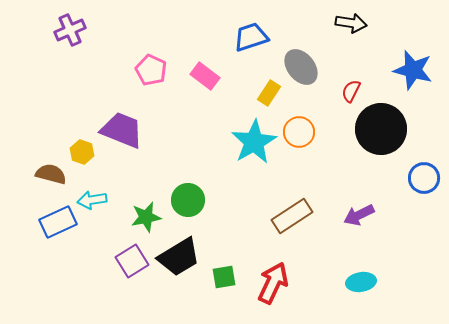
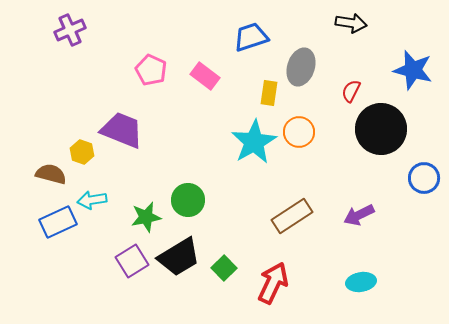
gray ellipse: rotated 57 degrees clockwise
yellow rectangle: rotated 25 degrees counterclockwise
green square: moved 9 px up; rotated 35 degrees counterclockwise
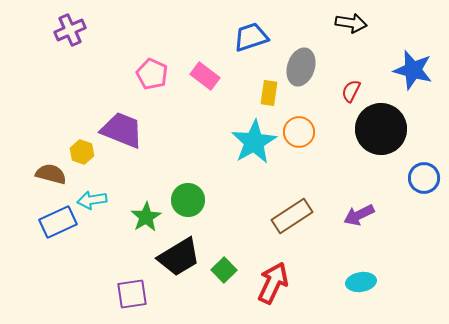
pink pentagon: moved 1 px right, 4 px down
green star: rotated 20 degrees counterclockwise
purple square: moved 33 px down; rotated 24 degrees clockwise
green square: moved 2 px down
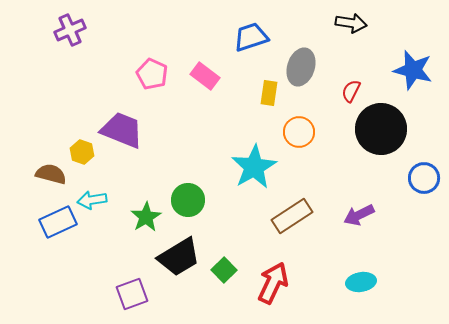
cyan star: moved 25 px down
purple square: rotated 12 degrees counterclockwise
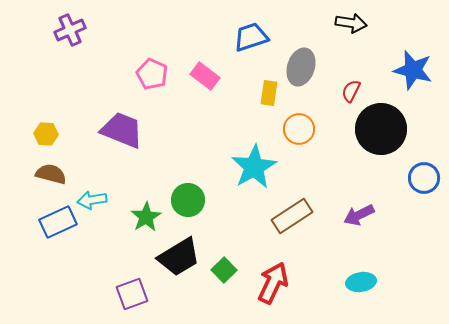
orange circle: moved 3 px up
yellow hexagon: moved 36 px left, 18 px up; rotated 15 degrees counterclockwise
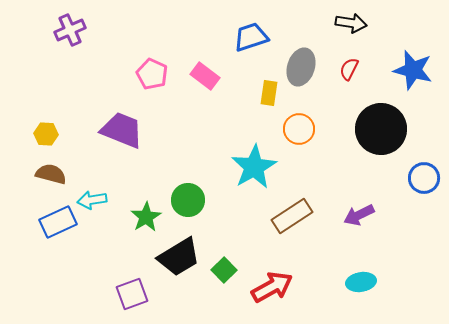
red semicircle: moved 2 px left, 22 px up
red arrow: moved 1 px left, 4 px down; rotated 36 degrees clockwise
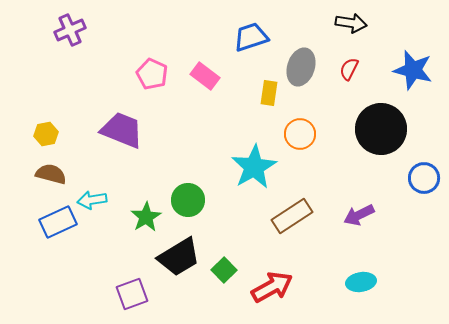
orange circle: moved 1 px right, 5 px down
yellow hexagon: rotated 15 degrees counterclockwise
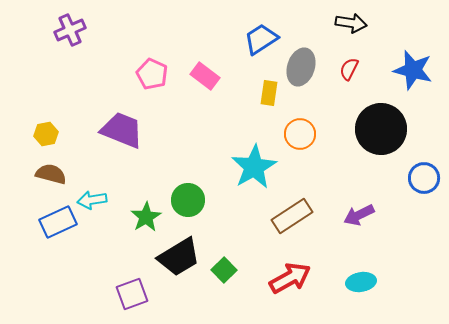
blue trapezoid: moved 10 px right, 2 px down; rotated 15 degrees counterclockwise
red arrow: moved 18 px right, 9 px up
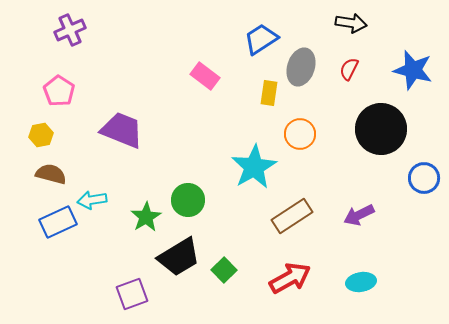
pink pentagon: moved 93 px left, 17 px down; rotated 8 degrees clockwise
yellow hexagon: moved 5 px left, 1 px down
